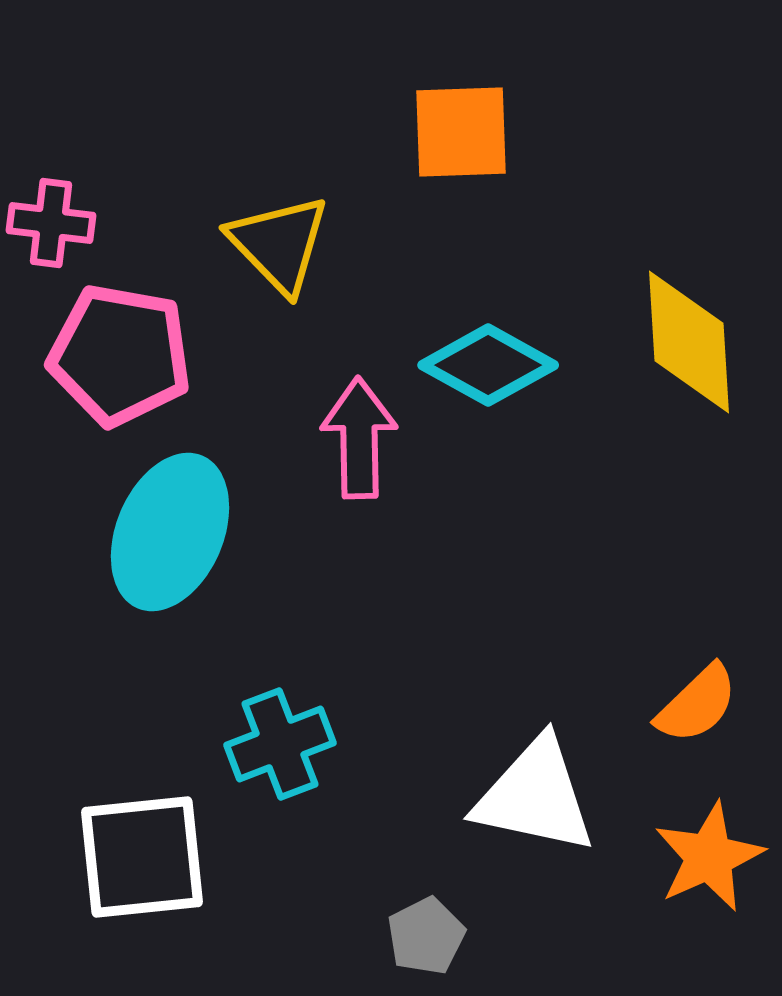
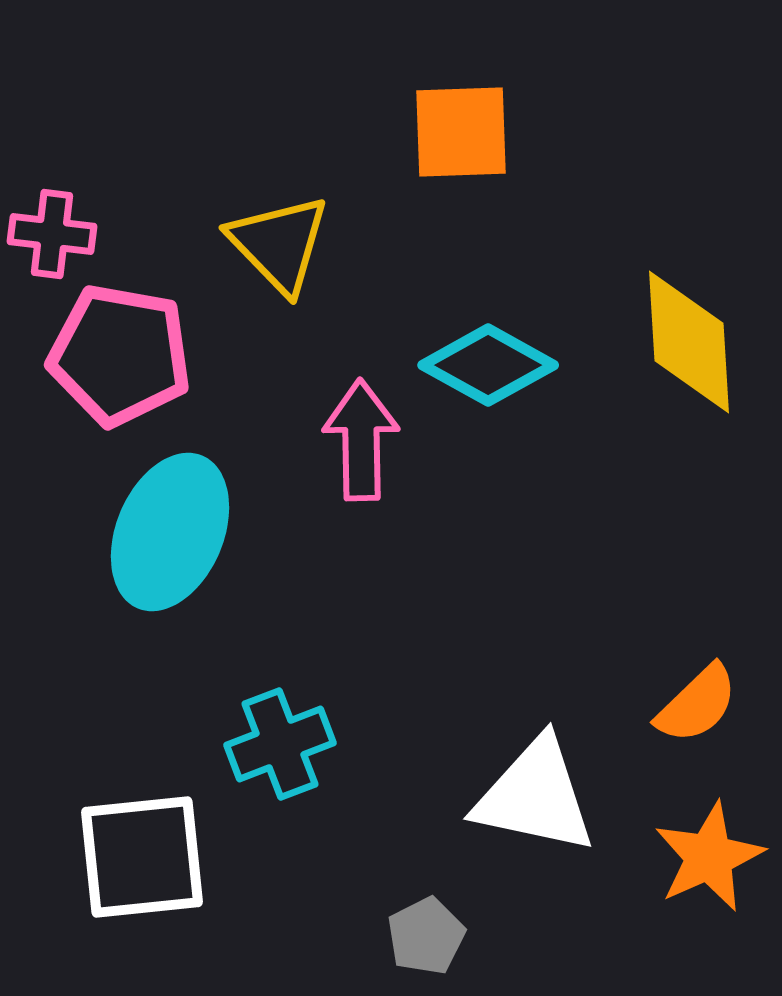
pink cross: moved 1 px right, 11 px down
pink arrow: moved 2 px right, 2 px down
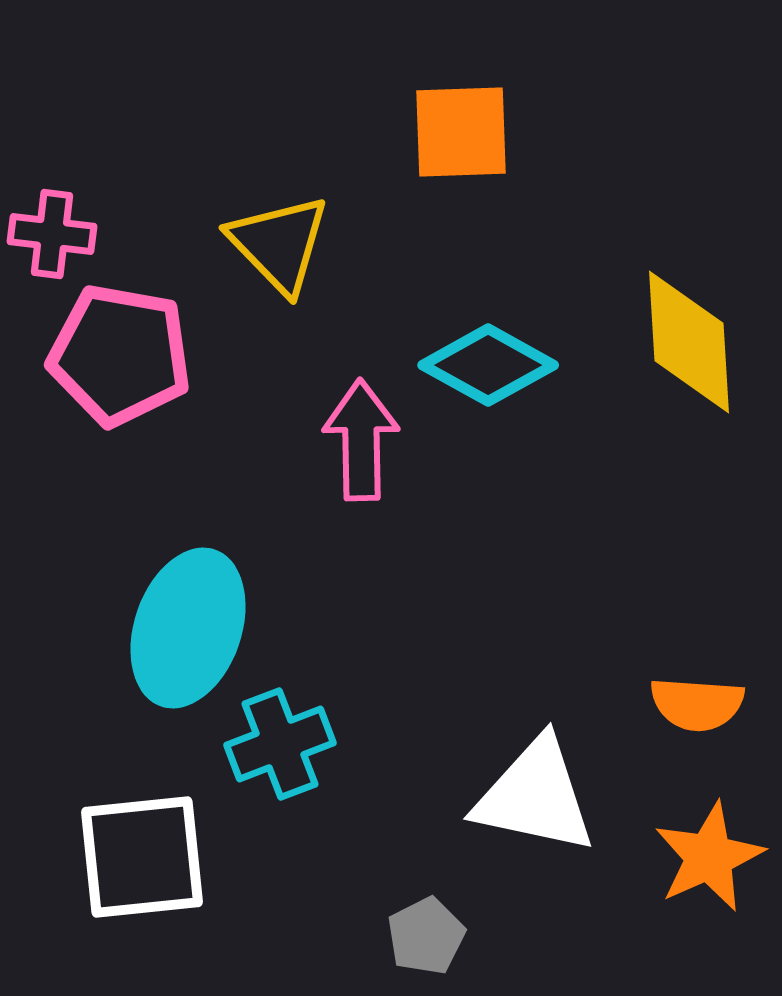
cyan ellipse: moved 18 px right, 96 px down; rotated 4 degrees counterclockwise
orange semicircle: rotated 48 degrees clockwise
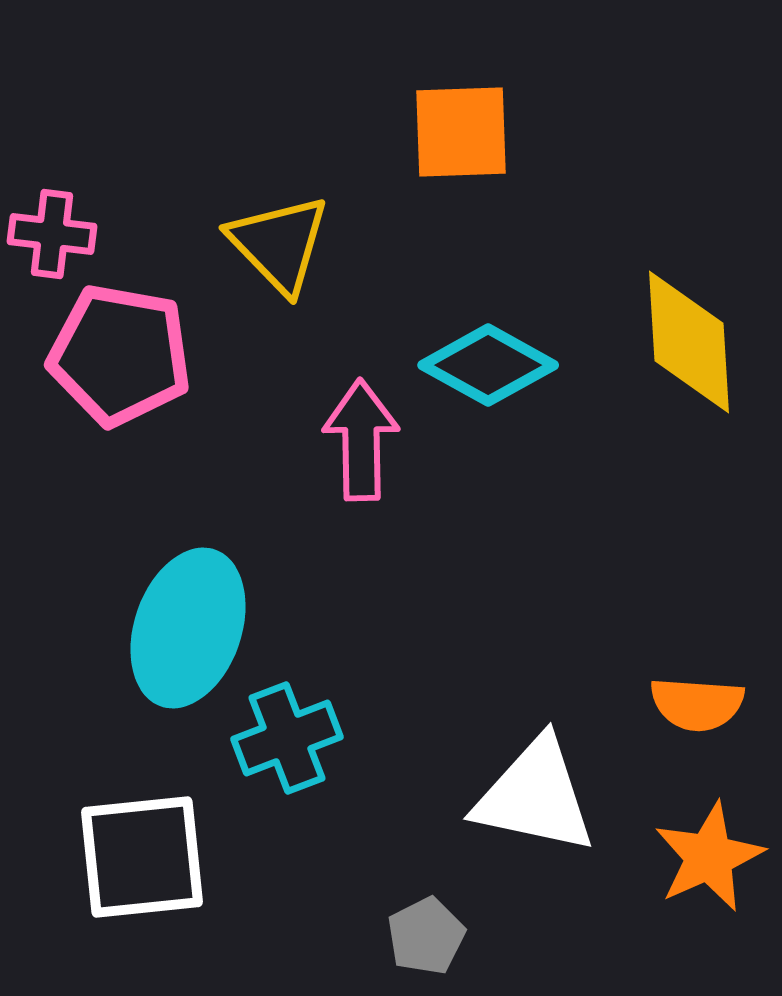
cyan cross: moved 7 px right, 6 px up
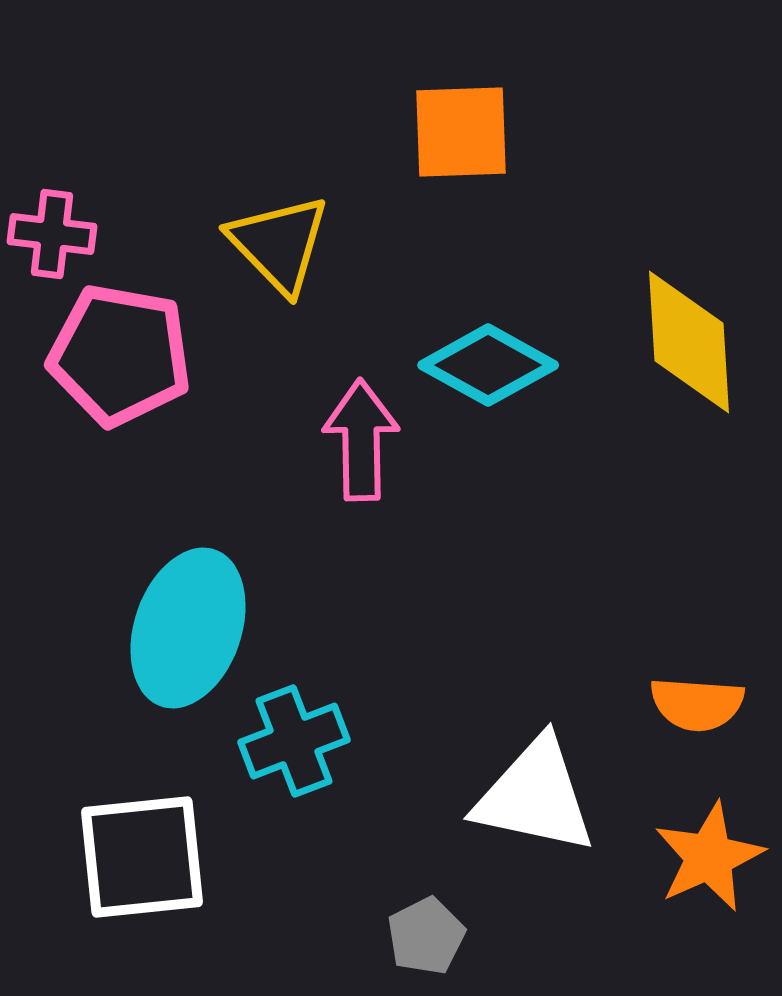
cyan cross: moved 7 px right, 3 px down
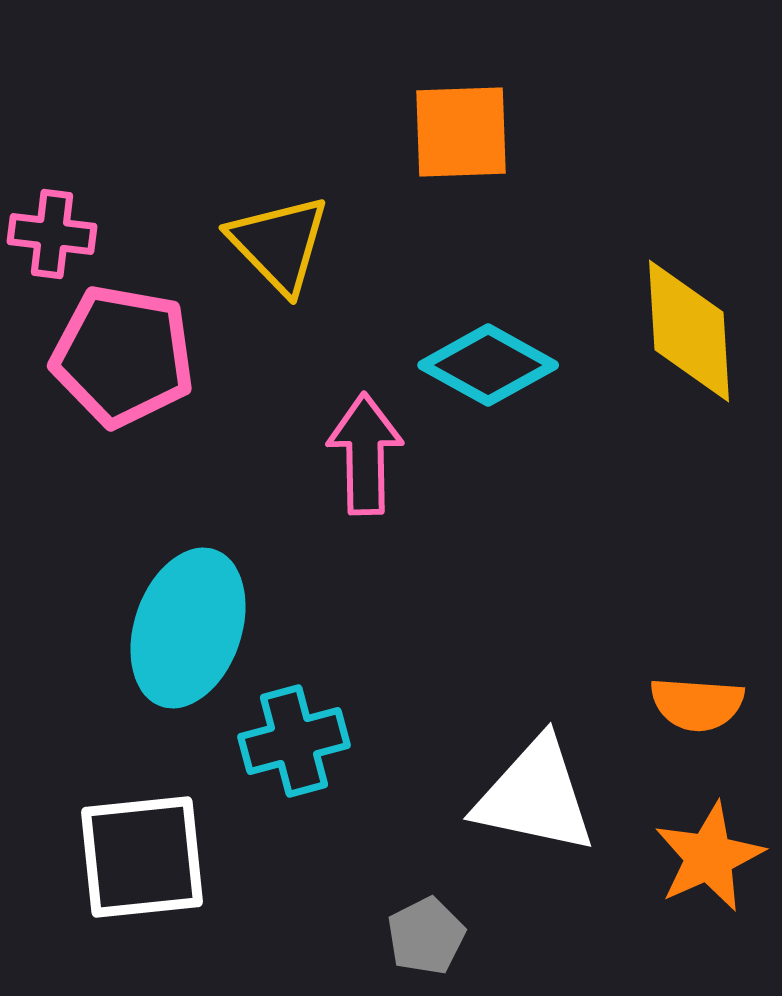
yellow diamond: moved 11 px up
pink pentagon: moved 3 px right, 1 px down
pink arrow: moved 4 px right, 14 px down
cyan cross: rotated 6 degrees clockwise
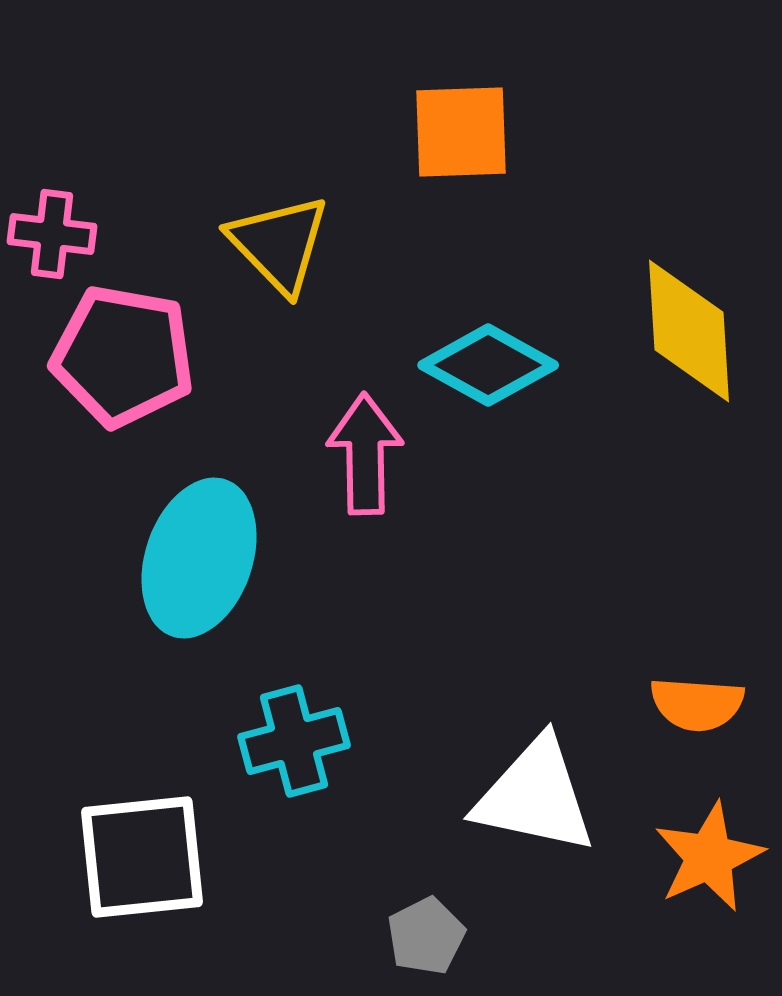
cyan ellipse: moved 11 px right, 70 px up
